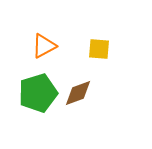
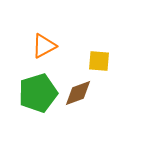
yellow square: moved 12 px down
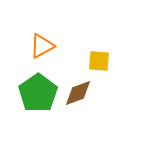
orange triangle: moved 2 px left
green pentagon: rotated 18 degrees counterclockwise
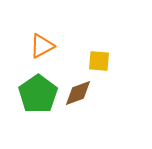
green pentagon: moved 1 px down
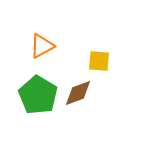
green pentagon: moved 1 px down; rotated 6 degrees counterclockwise
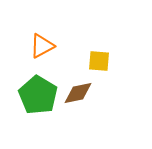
brown diamond: rotated 8 degrees clockwise
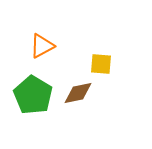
yellow square: moved 2 px right, 3 px down
green pentagon: moved 5 px left
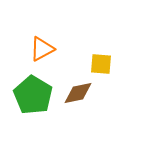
orange triangle: moved 3 px down
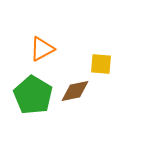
brown diamond: moved 3 px left, 2 px up
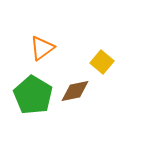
orange triangle: moved 1 px up; rotated 8 degrees counterclockwise
yellow square: moved 1 px right, 2 px up; rotated 35 degrees clockwise
